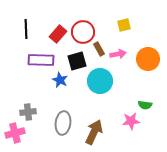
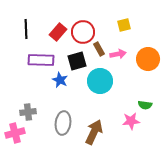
red rectangle: moved 2 px up
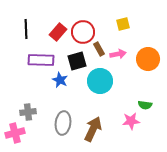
yellow square: moved 1 px left, 1 px up
brown arrow: moved 1 px left, 3 px up
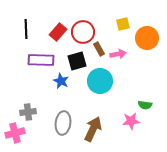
orange circle: moved 1 px left, 21 px up
blue star: moved 1 px right, 1 px down
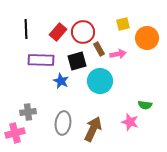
pink star: moved 1 px left, 1 px down; rotated 24 degrees clockwise
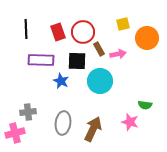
red rectangle: rotated 60 degrees counterclockwise
black square: rotated 18 degrees clockwise
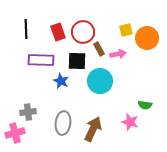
yellow square: moved 3 px right, 6 px down
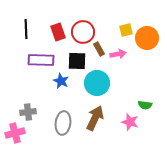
cyan circle: moved 3 px left, 2 px down
brown arrow: moved 2 px right, 11 px up
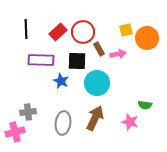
red rectangle: rotated 66 degrees clockwise
pink cross: moved 1 px up
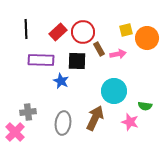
cyan circle: moved 17 px right, 8 px down
green semicircle: moved 1 px down
pink cross: rotated 30 degrees counterclockwise
